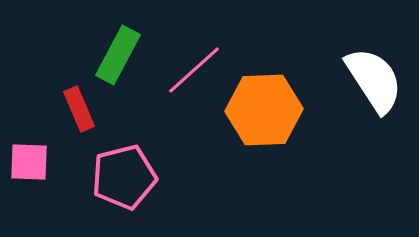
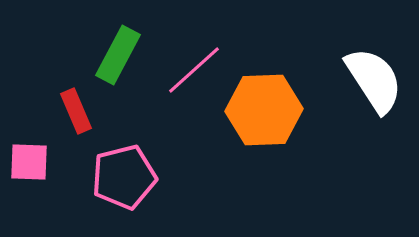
red rectangle: moved 3 px left, 2 px down
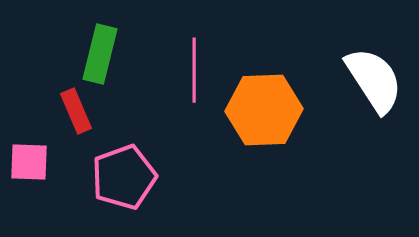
green rectangle: moved 18 px left, 1 px up; rotated 14 degrees counterclockwise
pink line: rotated 48 degrees counterclockwise
pink pentagon: rotated 6 degrees counterclockwise
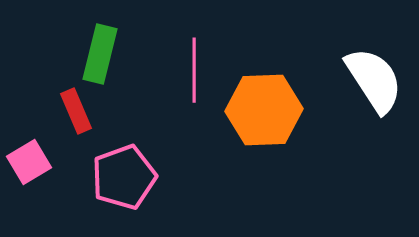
pink square: rotated 33 degrees counterclockwise
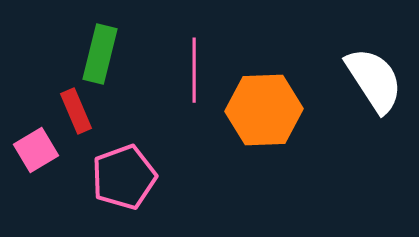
pink square: moved 7 px right, 12 px up
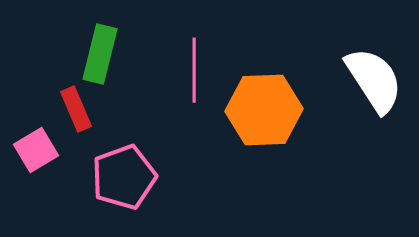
red rectangle: moved 2 px up
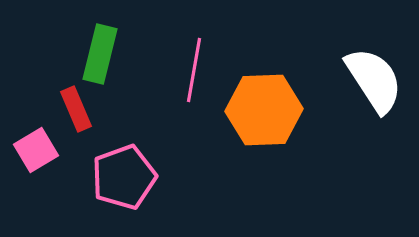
pink line: rotated 10 degrees clockwise
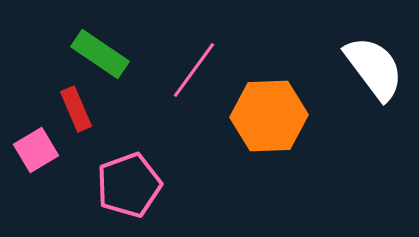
green rectangle: rotated 70 degrees counterclockwise
pink line: rotated 26 degrees clockwise
white semicircle: moved 12 px up; rotated 4 degrees counterclockwise
orange hexagon: moved 5 px right, 6 px down
pink pentagon: moved 5 px right, 8 px down
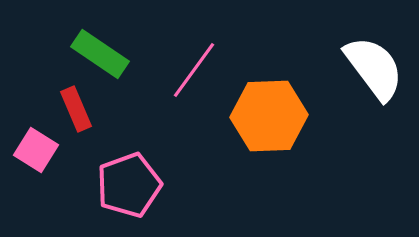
pink square: rotated 27 degrees counterclockwise
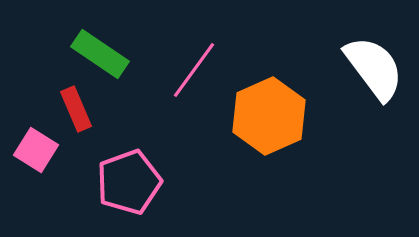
orange hexagon: rotated 22 degrees counterclockwise
pink pentagon: moved 3 px up
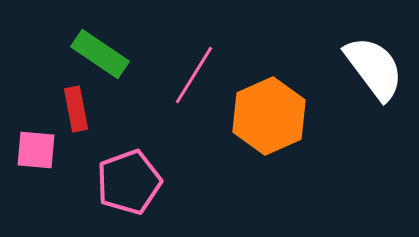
pink line: moved 5 px down; rotated 4 degrees counterclockwise
red rectangle: rotated 12 degrees clockwise
pink square: rotated 27 degrees counterclockwise
